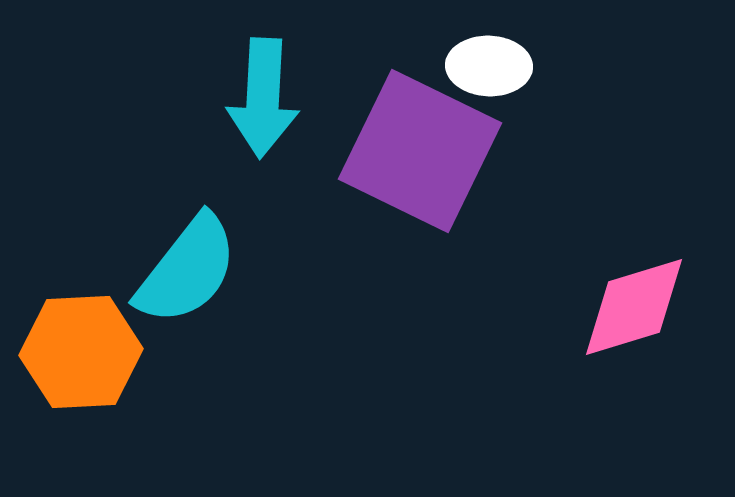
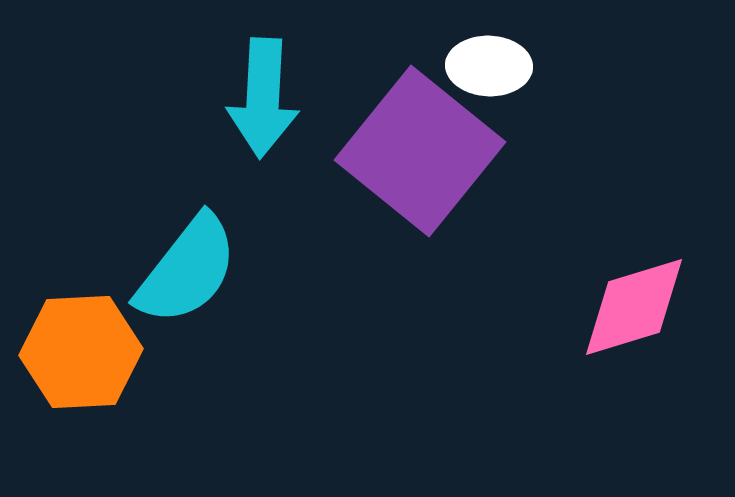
purple square: rotated 13 degrees clockwise
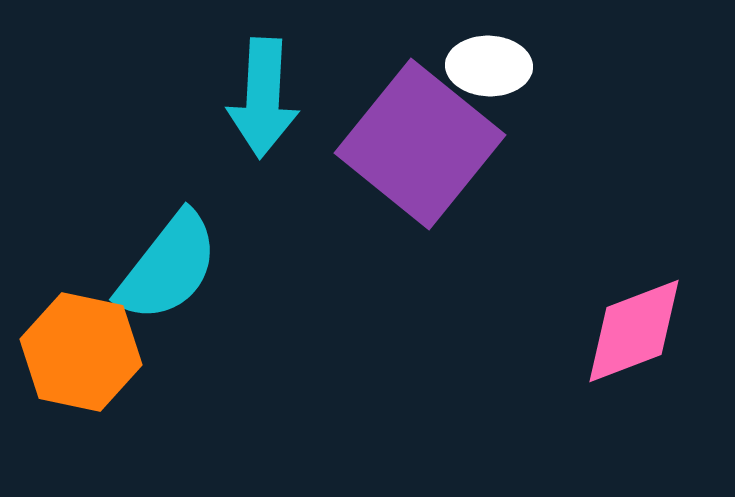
purple square: moved 7 px up
cyan semicircle: moved 19 px left, 3 px up
pink diamond: moved 24 px down; rotated 4 degrees counterclockwise
orange hexagon: rotated 15 degrees clockwise
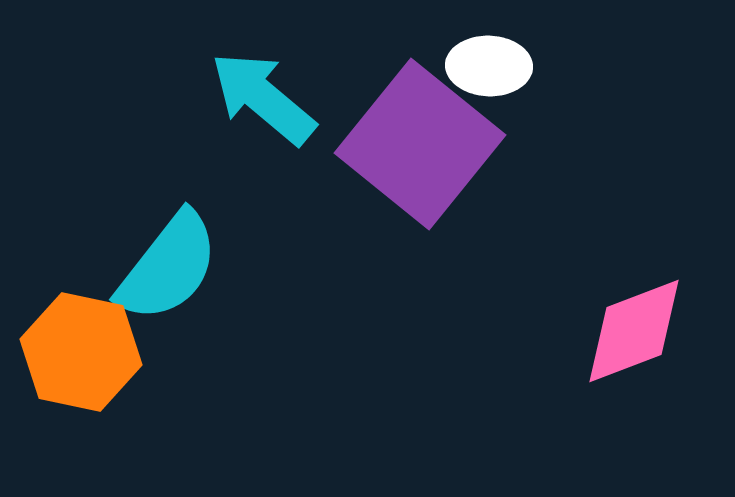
cyan arrow: rotated 127 degrees clockwise
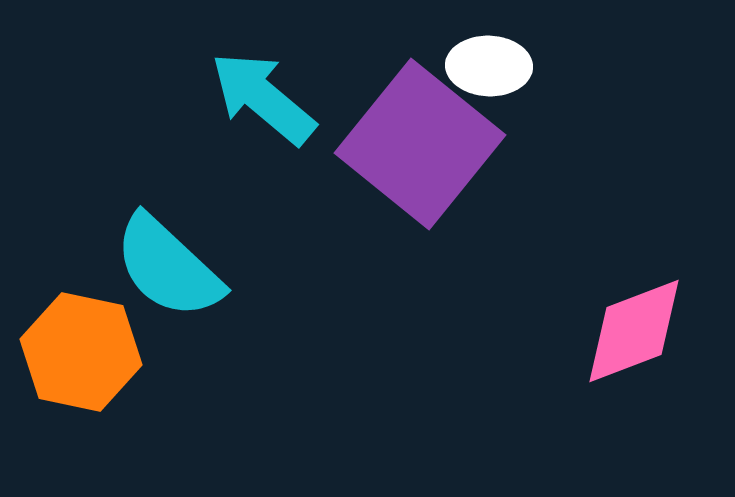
cyan semicircle: rotated 95 degrees clockwise
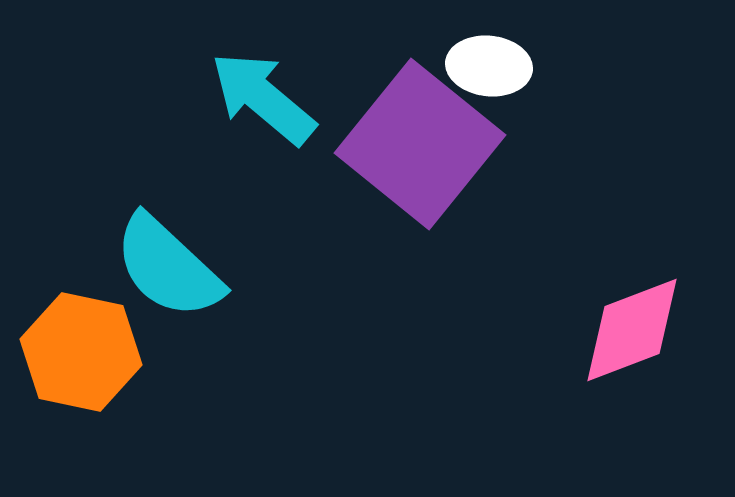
white ellipse: rotated 4 degrees clockwise
pink diamond: moved 2 px left, 1 px up
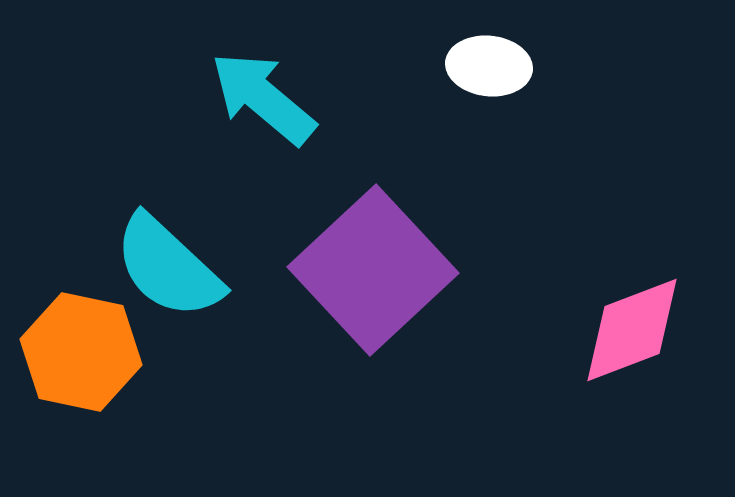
purple square: moved 47 px left, 126 px down; rotated 8 degrees clockwise
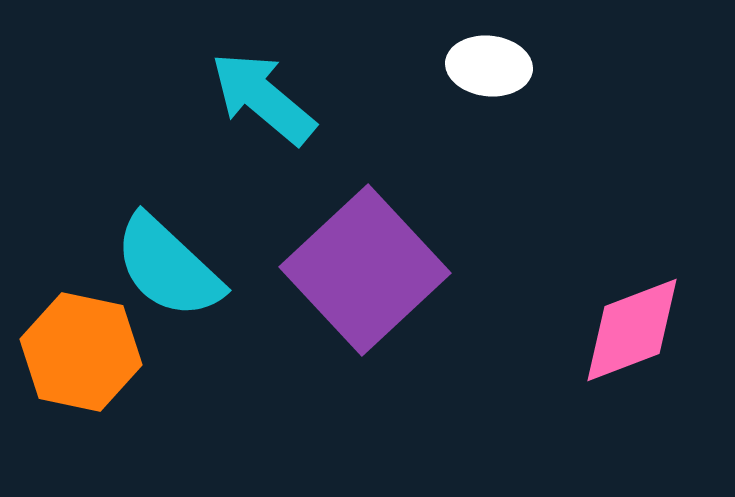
purple square: moved 8 px left
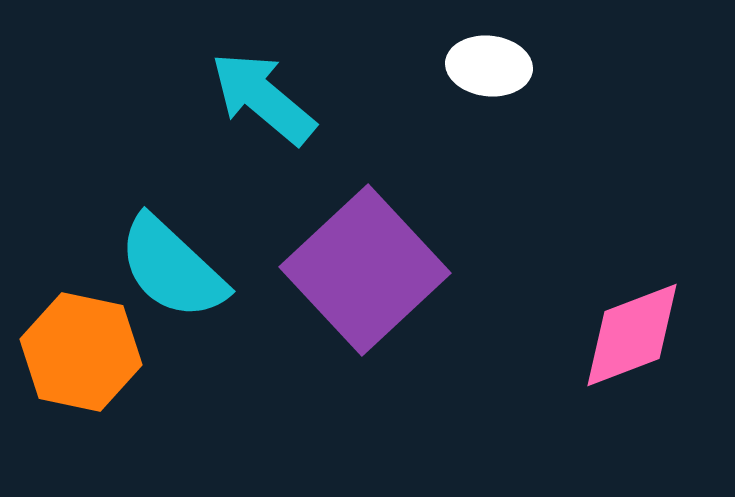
cyan semicircle: moved 4 px right, 1 px down
pink diamond: moved 5 px down
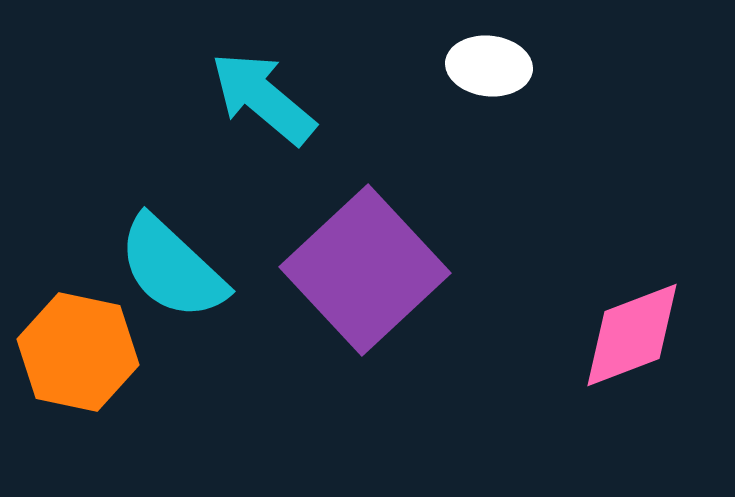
orange hexagon: moved 3 px left
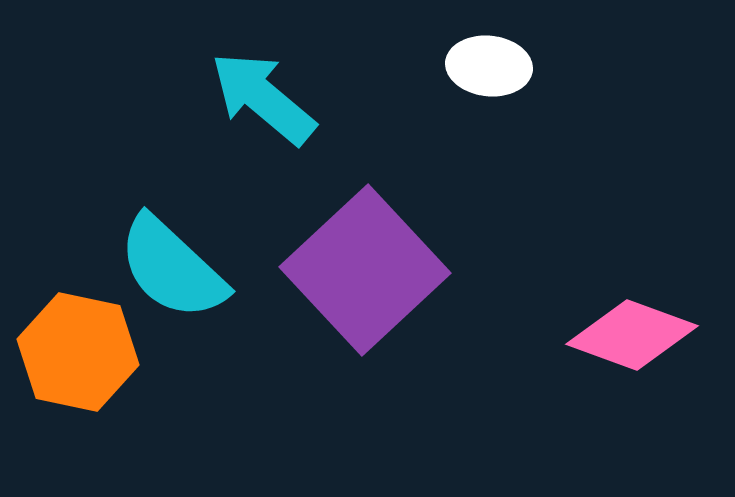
pink diamond: rotated 41 degrees clockwise
